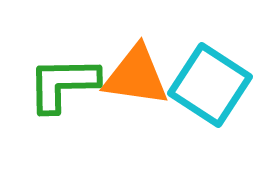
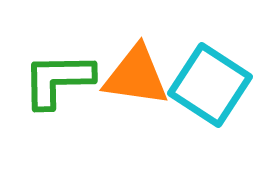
green L-shape: moved 5 px left, 4 px up
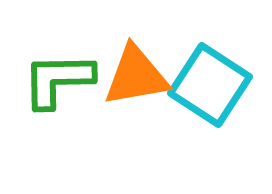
orange triangle: rotated 18 degrees counterclockwise
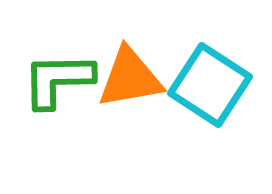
orange triangle: moved 6 px left, 2 px down
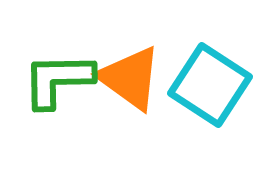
orange triangle: rotated 46 degrees clockwise
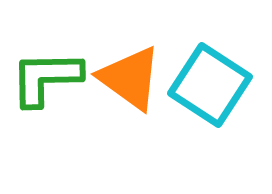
green L-shape: moved 12 px left, 2 px up
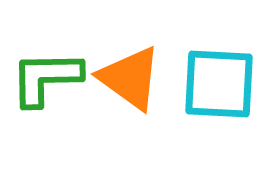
cyan square: moved 9 px right, 1 px up; rotated 30 degrees counterclockwise
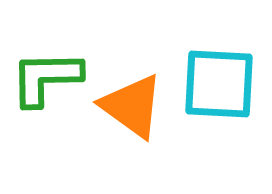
orange triangle: moved 2 px right, 28 px down
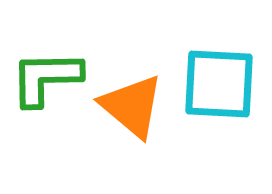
orange triangle: rotated 4 degrees clockwise
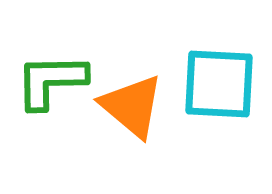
green L-shape: moved 5 px right, 3 px down
